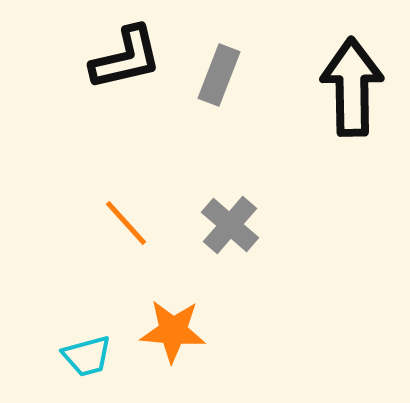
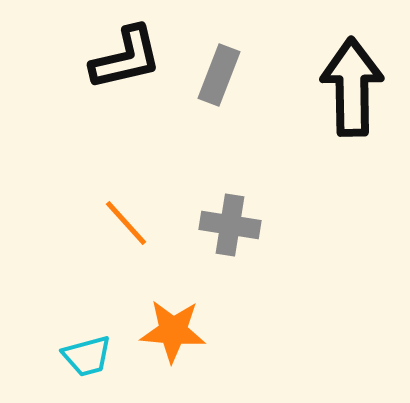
gray cross: rotated 32 degrees counterclockwise
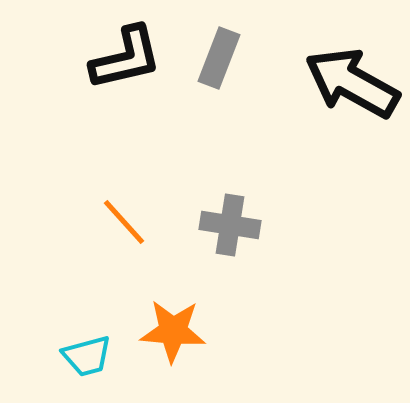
gray rectangle: moved 17 px up
black arrow: moved 4 px up; rotated 60 degrees counterclockwise
orange line: moved 2 px left, 1 px up
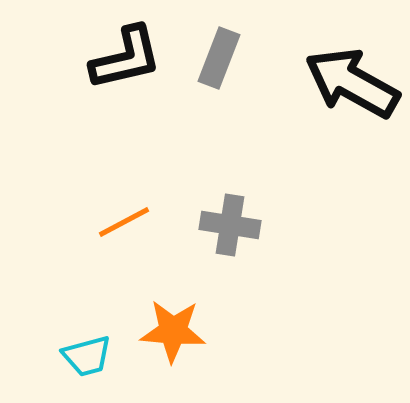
orange line: rotated 76 degrees counterclockwise
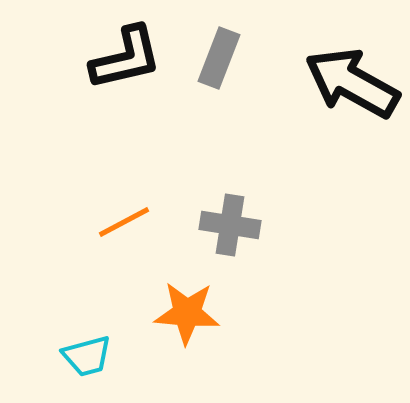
orange star: moved 14 px right, 18 px up
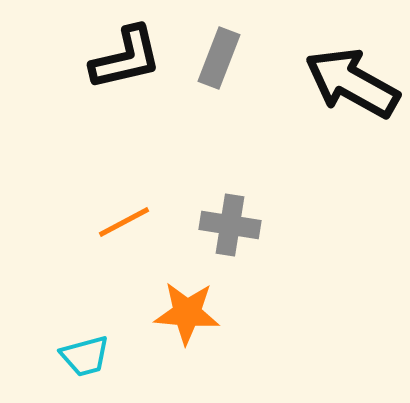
cyan trapezoid: moved 2 px left
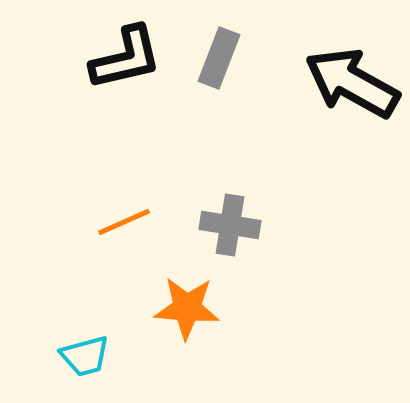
orange line: rotated 4 degrees clockwise
orange star: moved 5 px up
